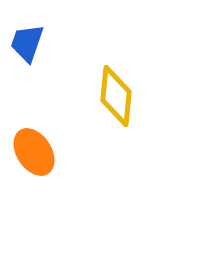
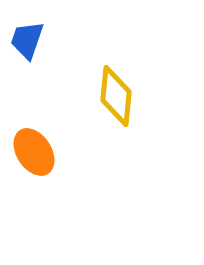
blue trapezoid: moved 3 px up
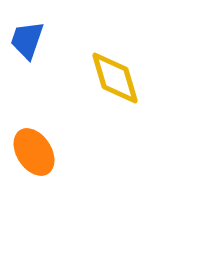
yellow diamond: moved 1 px left, 18 px up; rotated 22 degrees counterclockwise
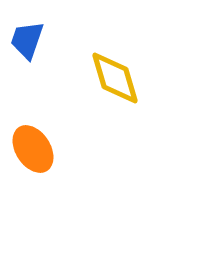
orange ellipse: moved 1 px left, 3 px up
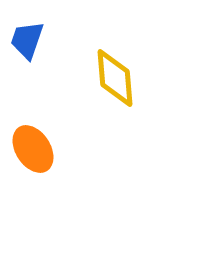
yellow diamond: rotated 12 degrees clockwise
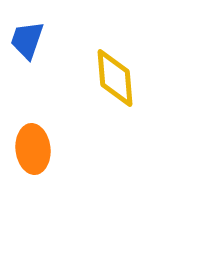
orange ellipse: rotated 27 degrees clockwise
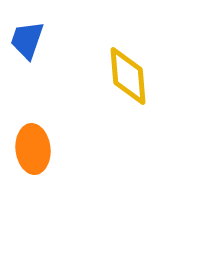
yellow diamond: moved 13 px right, 2 px up
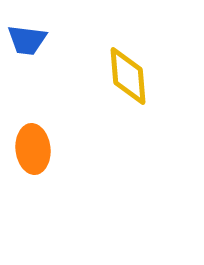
blue trapezoid: rotated 102 degrees counterclockwise
